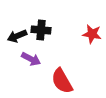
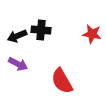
purple arrow: moved 13 px left, 5 px down
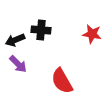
black arrow: moved 2 px left, 4 px down
purple arrow: rotated 18 degrees clockwise
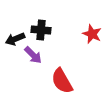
red star: rotated 12 degrees clockwise
black arrow: moved 1 px up
purple arrow: moved 15 px right, 9 px up
